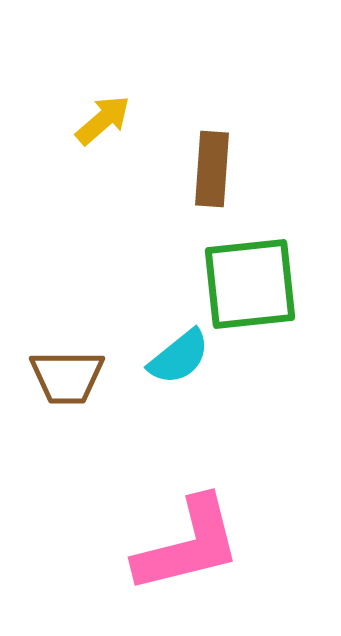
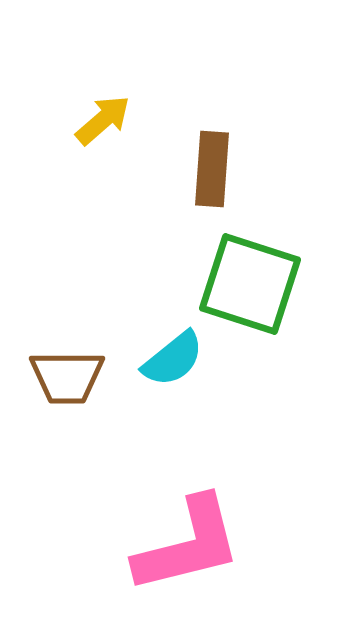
green square: rotated 24 degrees clockwise
cyan semicircle: moved 6 px left, 2 px down
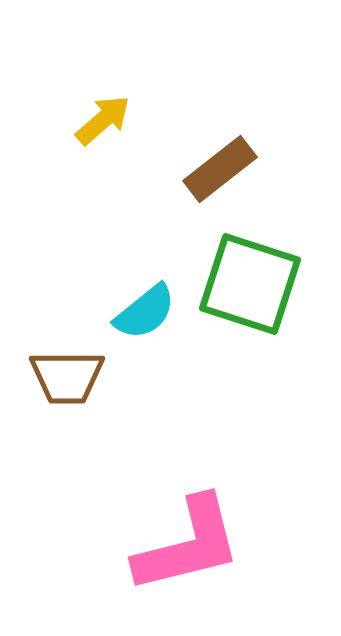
brown rectangle: moved 8 px right; rotated 48 degrees clockwise
cyan semicircle: moved 28 px left, 47 px up
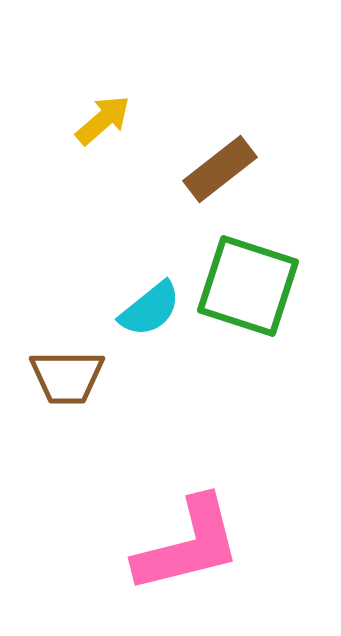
green square: moved 2 px left, 2 px down
cyan semicircle: moved 5 px right, 3 px up
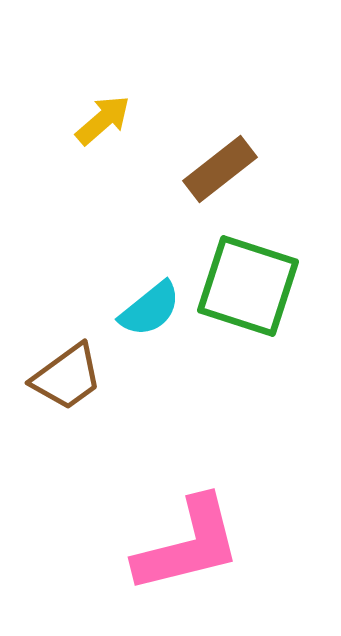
brown trapezoid: rotated 36 degrees counterclockwise
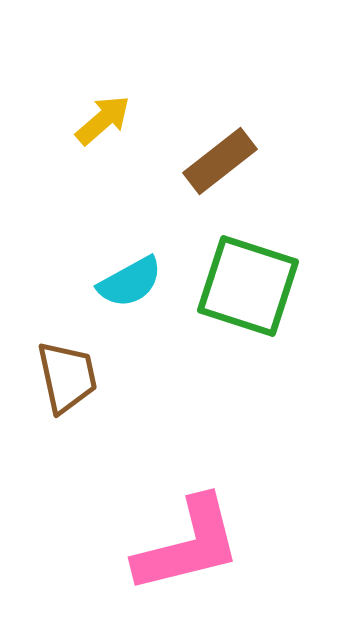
brown rectangle: moved 8 px up
cyan semicircle: moved 20 px left, 27 px up; rotated 10 degrees clockwise
brown trapezoid: rotated 66 degrees counterclockwise
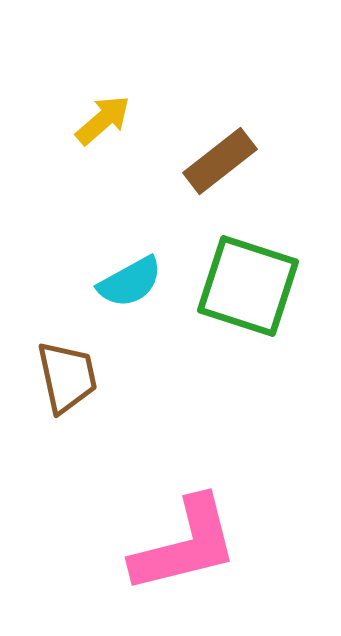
pink L-shape: moved 3 px left
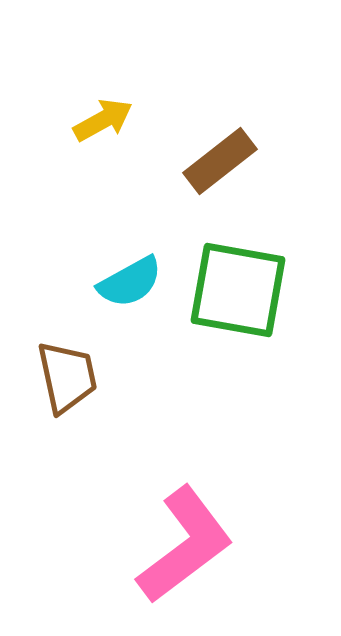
yellow arrow: rotated 12 degrees clockwise
green square: moved 10 px left, 4 px down; rotated 8 degrees counterclockwise
pink L-shape: rotated 23 degrees counterclockwise
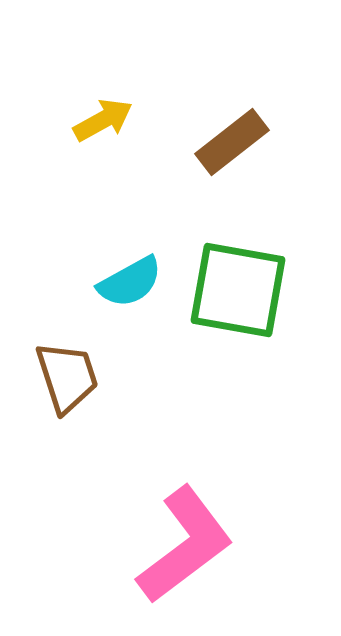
brown rectangle: moved 12 px right, 19 px up
brown trapezoid: rotated 6 degrees counterclockwise
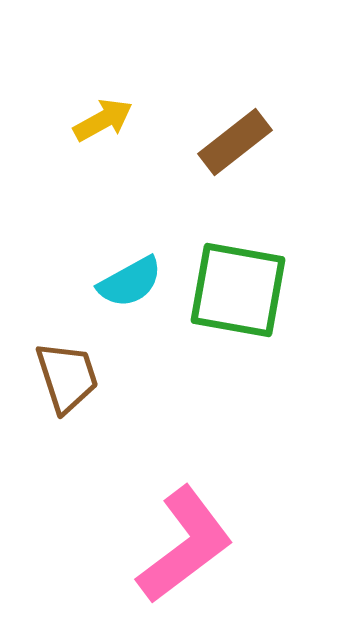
brown rectangle: moved 3 px right
